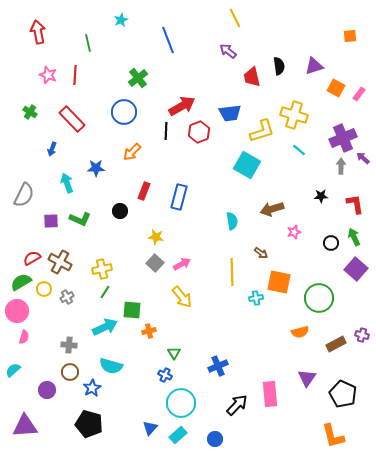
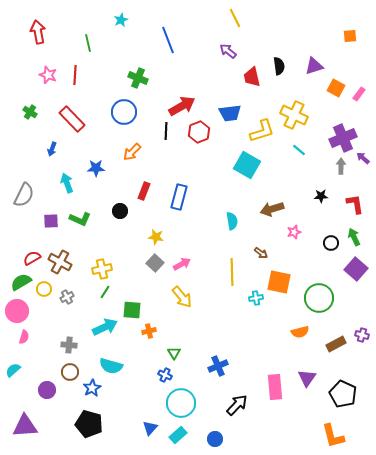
green cross at (138, 78): rotated 30 degrees counterclockwise
yellow cross at (294, 115): rotated 8 degrees clockwise
pink rectangle at (270, 394): moved 5 px right, 7 px up
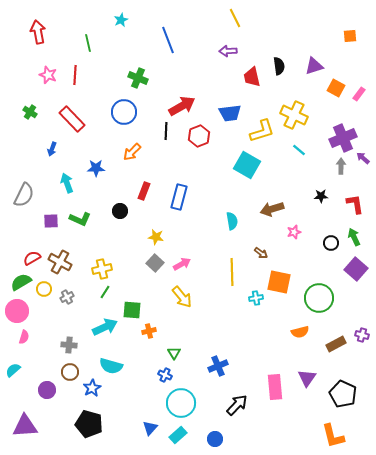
purple arrow at (228, 51): rotated 42 degrees counterclockwise
red hexagon at (199, 132): moved 4 px down
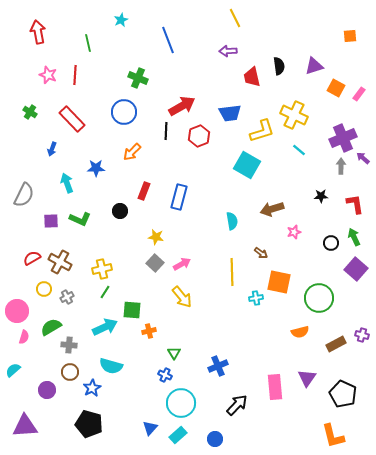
green semicircle at (21, 282): moved 30 px right, 45 px down
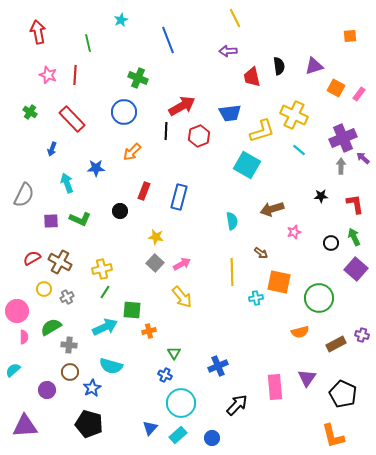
pink semicircle at (24, 337): rotated 16 degrees counterclockwise
blue circle at (215, 439): moved 3 px left, 1 px up
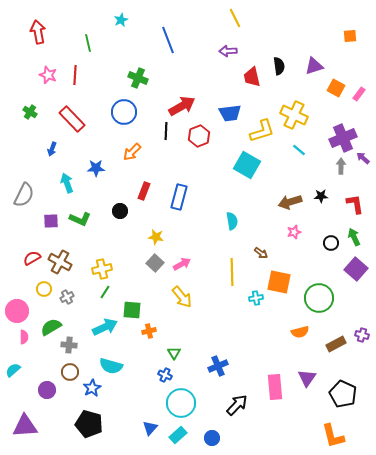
brown arrow at (272, 209): moved 18 px right, 7 px up
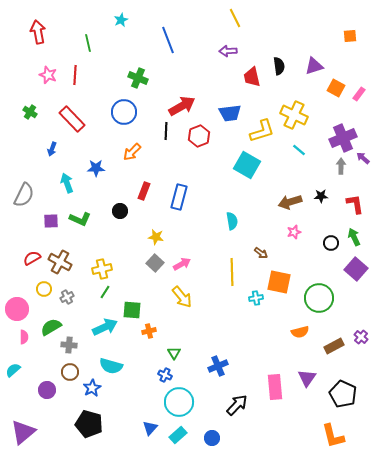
pink circle at (17, 311): moved 2 px up
purple cross at (362, 335): moved 1 px left, 2 px down; rotated 24 degrees clockwise
brown rectangle at (336, 344): moved 2 px left, 2 px down
cyan circle at (181, 403): moved 2 px left, 1 px up
purple triangle at (25, 426): moved 2 px left, 6 px down; rotated 36 degrees counterclockwise
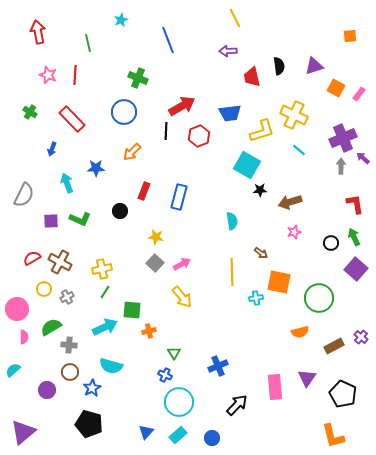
black star at (321, 196): moved 61 px left, 6 px up
blue triangle at (150, 428): moved 4 px left, 4 px down
